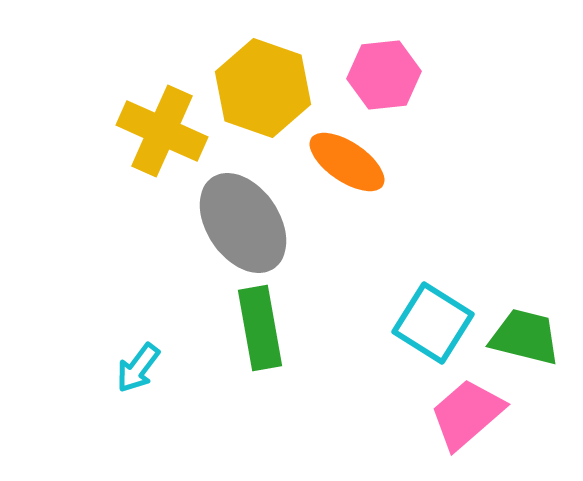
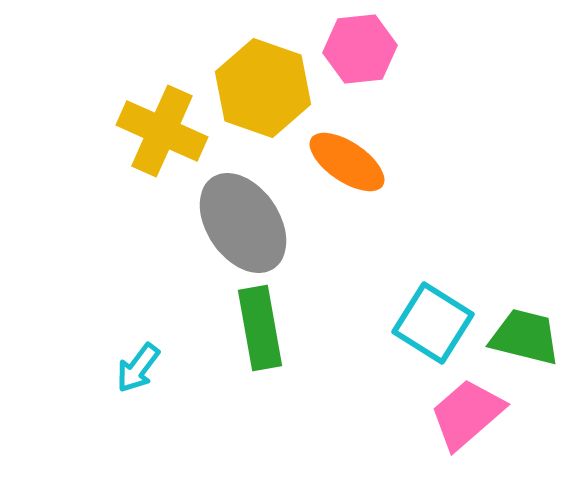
pink hexagon: moved 24 px left, 26 px up
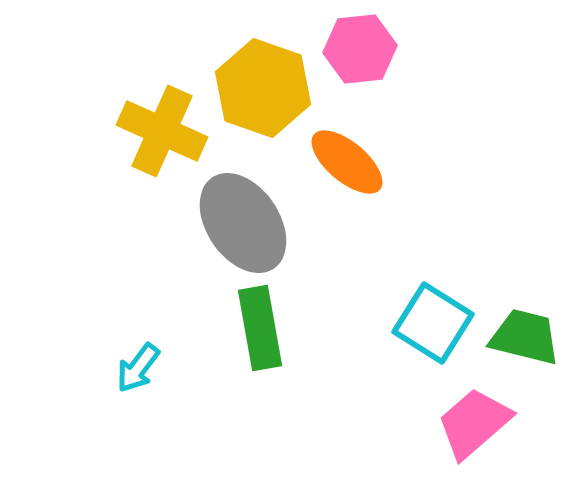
orange ellipse: rotated 6 degrees clockwise
pink trapezoid: moved 7 px right, 9 px down
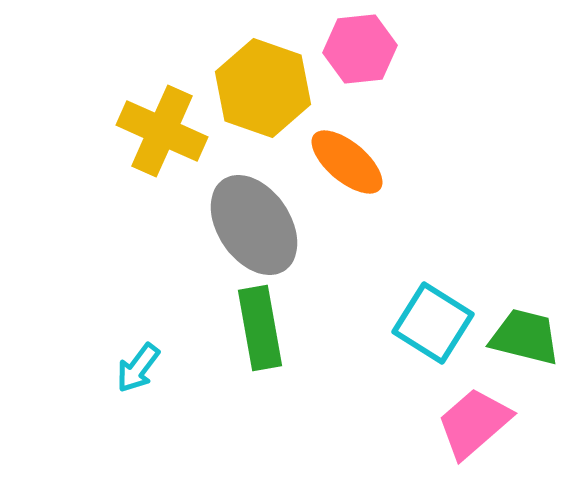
gray ellipse: moved 11 px right, 2 px down
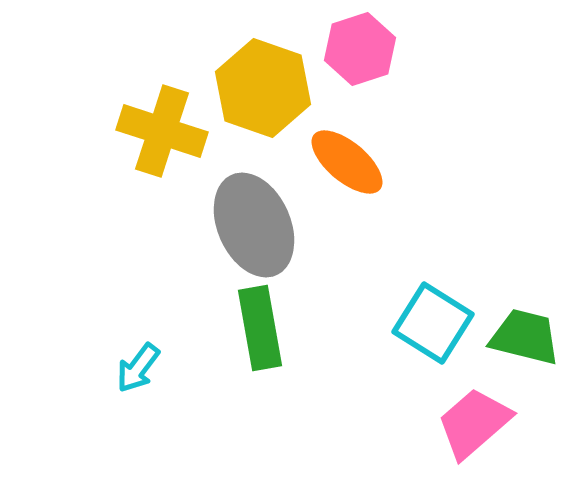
pink hexagon: rotated 12 degrees counterclockwise
yellow cross: rotated 6 degrees counterclockwise
gray ellipse: rotated 10 degrees clockwise
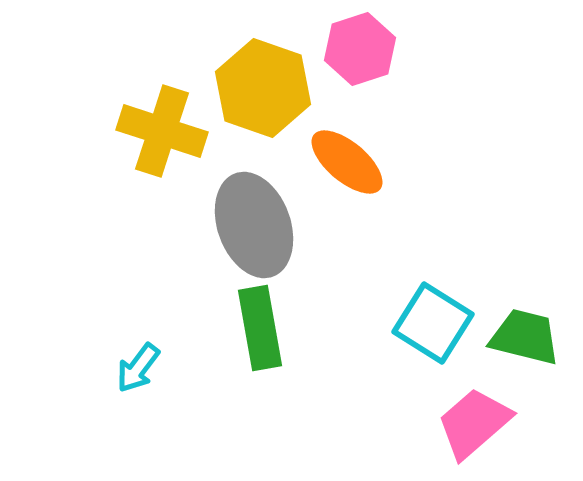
gray ellipse: rotated 4 degrees clockwise
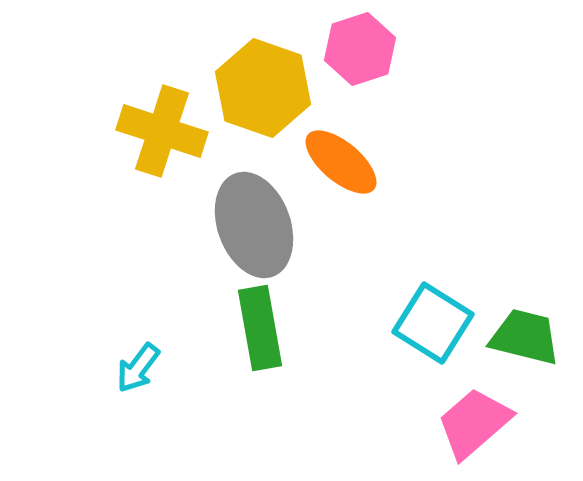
orange ellipse: moved 6 px left
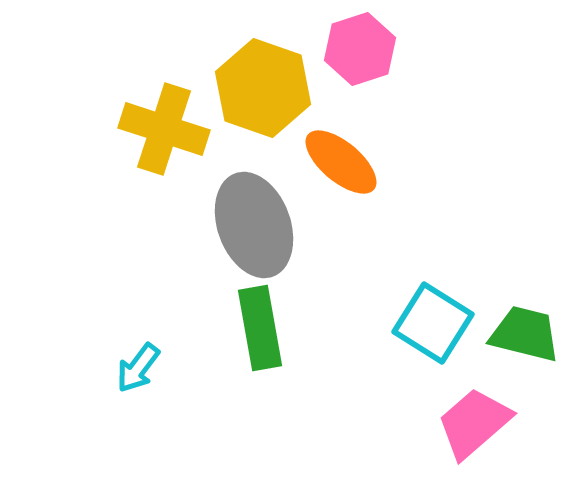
yellow cross: moved 2 px right, 2 px up
green trapezoid: moved 3 px up
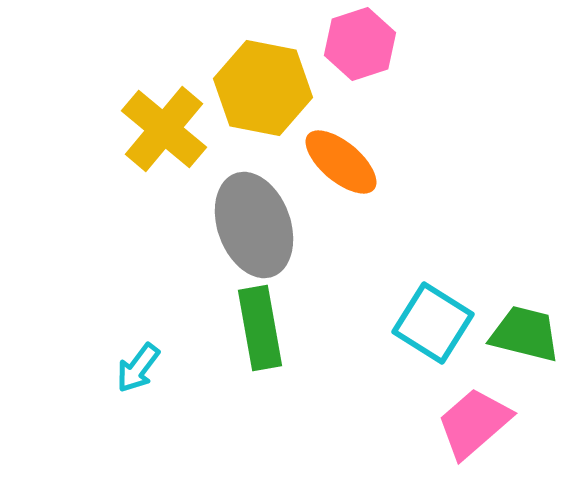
pink hexagon: moved 5 px up
yellow hexagon: rotated 8 degrees counterclockwise
yellow cross: rotated 22 degrees clockwise
